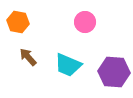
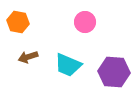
brown arrow: rotated 66 degrees counterclockwise
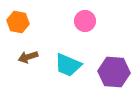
pink circle: moved 1 px up
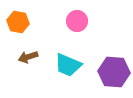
pink circle: moved 8 px left
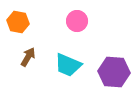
brown arrow: rotated 138 degrees clockwise
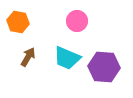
cyan trapezoid: moved 1 px left, 7 px up
purple hexagon: moved 10 px left, 5 px up
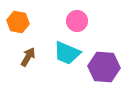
cyan trapezoid: moved 5 px up
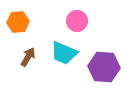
orange hexagon: rotated 15 degrees counterclockwise
cyan trapezoid: moved 3 px left
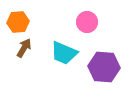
pink circle: moved 10 px right, 1 px down
brown arrow: moved 4 px left, 9 px up
